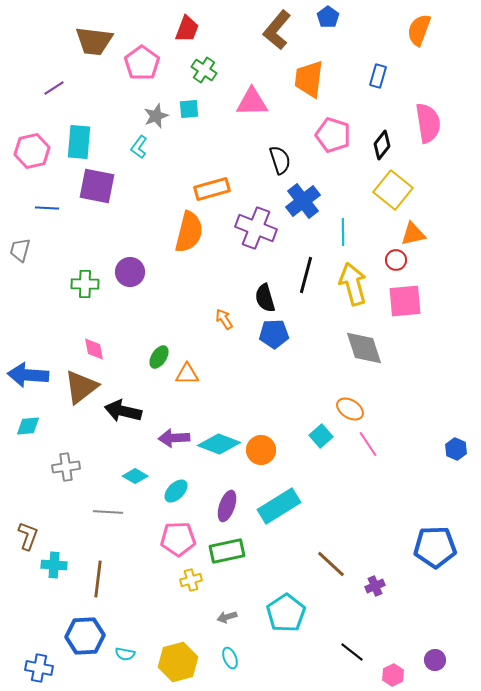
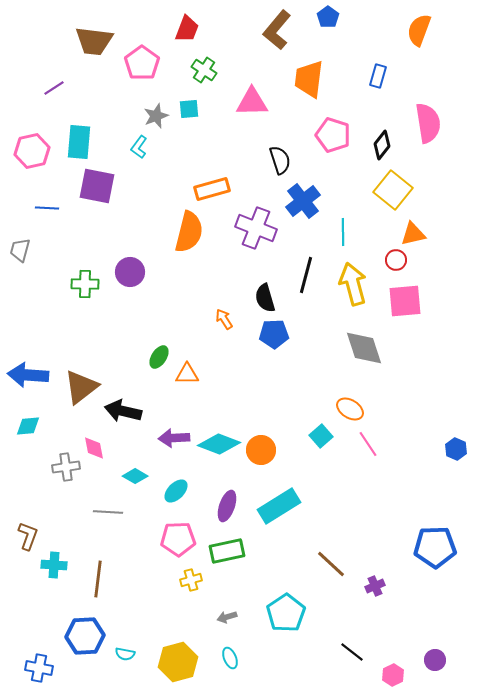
pink diamond at (94, 349): moved 99 px down
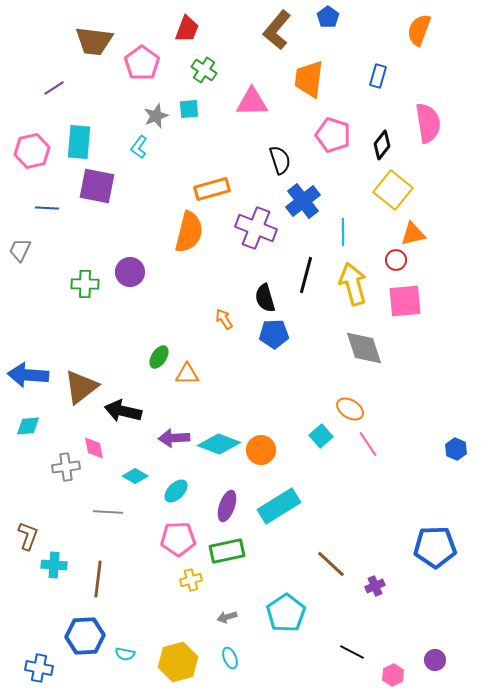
gray trapezoid at (20, 250): rotated 10 degrees clockwise
black line at (352, 652): rotated 10 degrees counterclockwise
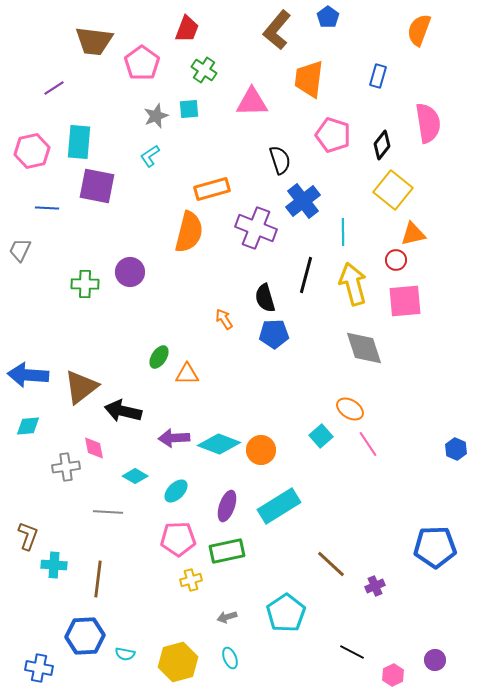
cyan L-shape at (139, 147): moved 11 px right, 9 px down; rotated 20 degrees clockwise
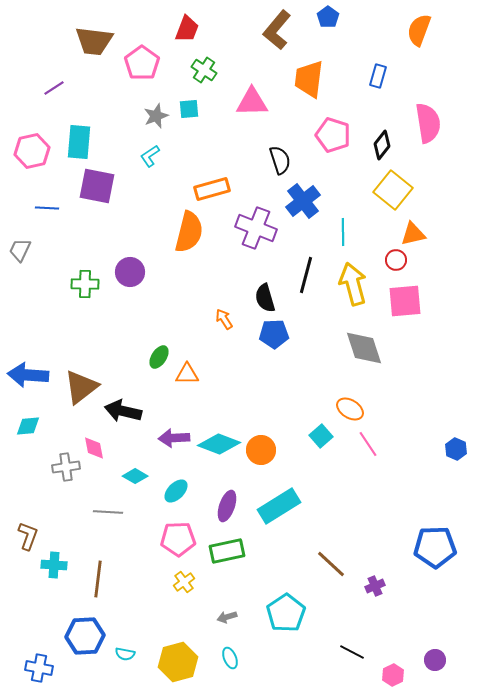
yellow cross at (191, 580): moved 7 px left, 2 px down; rotated 20 degrees counterclockwise
